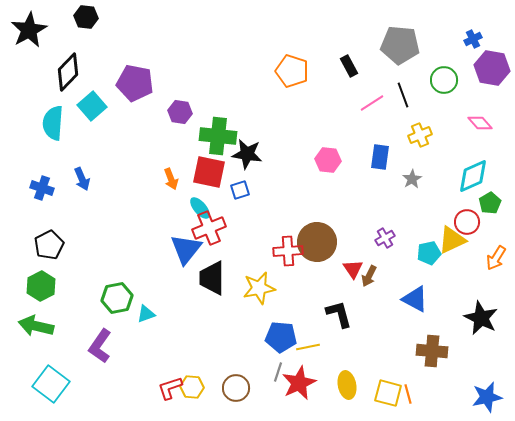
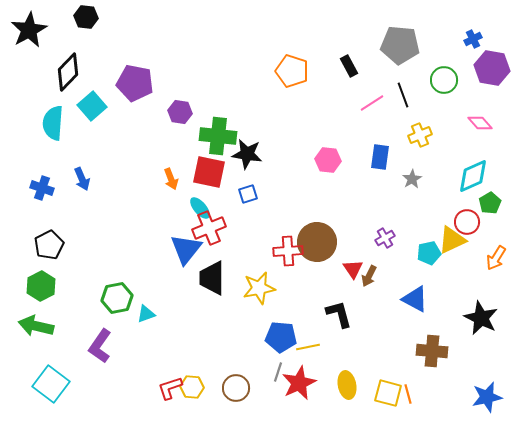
blue square at (240, 190): moved 8 px right, 4 px down
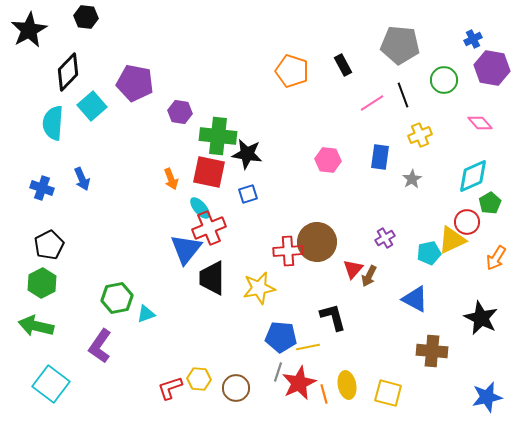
black rectangle at (349, 66): moved 6 px left, 1 px up
red triangle at (353, 269): rotated 15 degrees clockwise
green hexagon at (41, 286): moved 1 px right, 3 px up
black L-shape at (339, 314): moved 6 px left, 3 px down
yellow hexagon at (192, 387): moved 7 px right, 8 px up
orange line at (408, 394): moved 84 px left
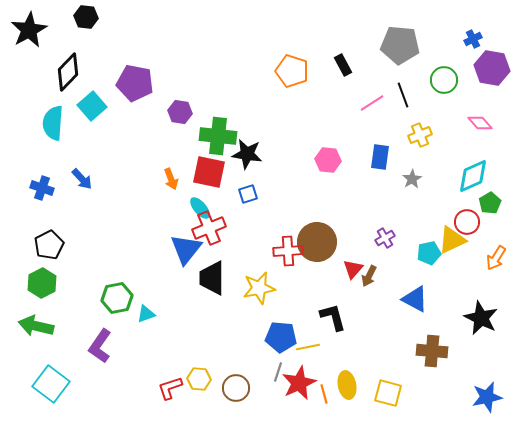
blue arrow at (82, 179): rotated 20 degrees counterclockwise
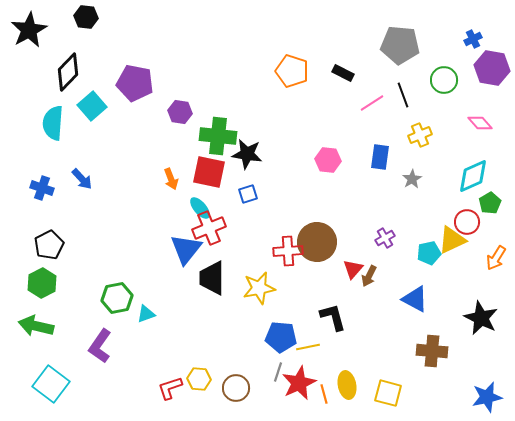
black rectangle at (343, 65): moved 8 px down; rotated 35 degrees counterclockwise
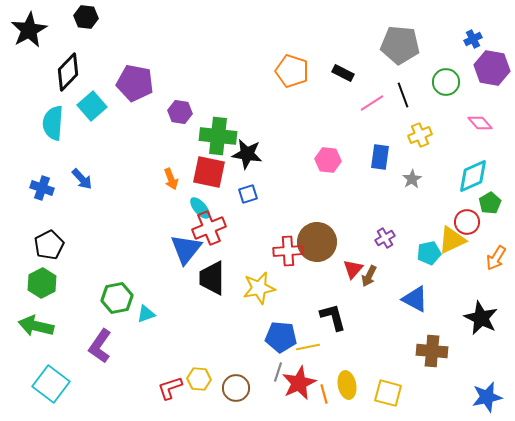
green circle at (444, 80): moved 2 px right, 2 px down
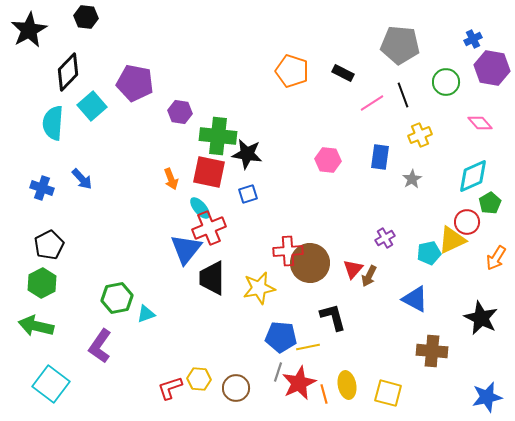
brown circle at (317, 242): moved 7 px left, 21 px down
